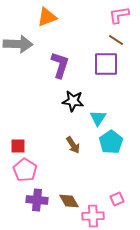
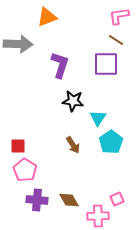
pink L-shape: moved 1 px down
brown diamond: moved 1 px up
pink cross: moved 5 px right
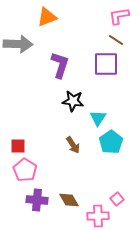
pink square: rotated 16 degrees counterclockwise
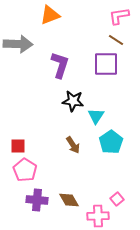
orange triangle: moved 3 px right, 2 px up
cyan triangle: moved 2 px left, 2 px up
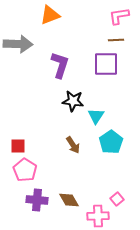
brown line: rotated 35 degrees counterclockwise
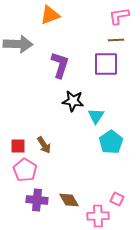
brown arrow: moved 29 px left
pink square: rotated 24 degrees counterclockwise
